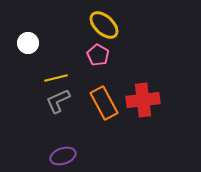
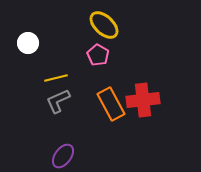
orange rectangle: moved 7 px right, 1 px down
purple ellipse: rotated 35 degrees counterclockwise
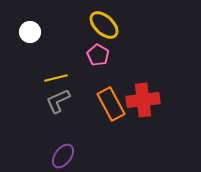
white circle: moved 2 px right, 11 px up
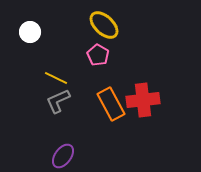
yellow line: rotated 40 degrees clockwise
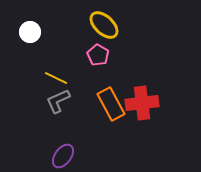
red cross: moved 1 px left, 3 px down
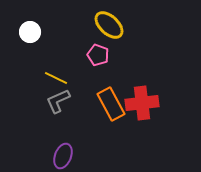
yellow ellipse: moved 5 px right
pink pentagon: rotated 10 degrees counterclockwise
purple ellipse: rotated 15 degrees counterclockwise
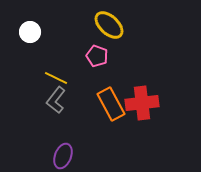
pink pentagon: moved 1 px left, 1 px down
gray L-shape: moved 2 px left, 1 px up; rotated 28 degrees counterclockwise
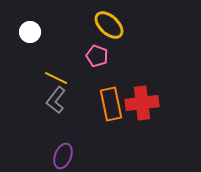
orange rectangle: rotated 16 degrees clockwise
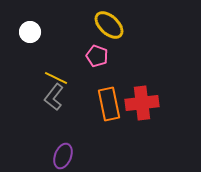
gray L-shape: moved 2 px left, 3 px up
orange rectangle: moved 2 px left
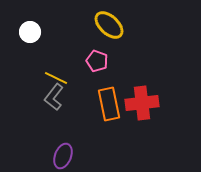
pink pentagon: moved 5 px down
